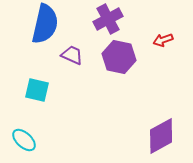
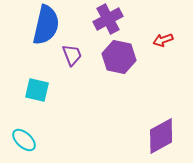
blue semicircle: moved 1 px right, 1 px down
purple trapezoid: rotated 45 degrees clockwise
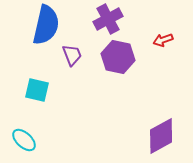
purple hexagon: moved 1 px left
